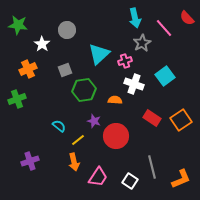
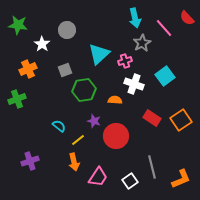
white square: rotated 21 degrees clockwise
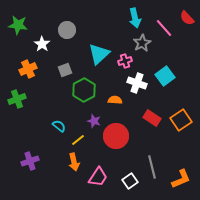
white cross: moved 3 px right, 1 px up
green hexagon: rotated 20 degrees counterclockwise
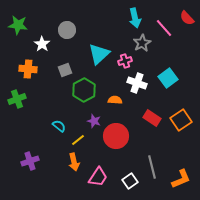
orange cross: rotated 30 degrees clockwise
cyan square: moved 3 px right, 2 px down
